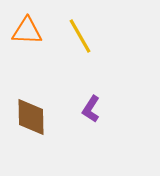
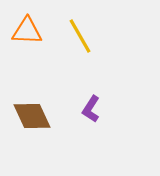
brown diamond: moved 1 px right, 1 px up; rotated 24 degrees counterclockwise
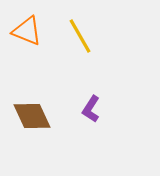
orange triangle: rotated 20 degrees clockwise
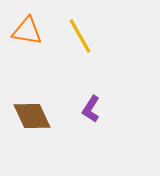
orange triangle: rotated 12 degrees counterclockwise
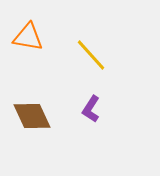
orange triangle: moved 1 px right, 6 px down
yellow line: moved 11 px right, 19 px down; rotated 12 degrees counterclockwise
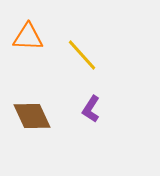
orange triangle: rotated 8 degrees counterclockwise
yellow line: moved 9 px left
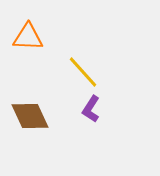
yellow line: moved 1 px right, 17 px down
brown diamond: moved 2 px left
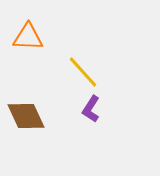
brown diamond: moved 4 px left
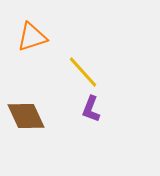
orange triangle: moved 4 px right; rotated 20 degrees counterclockwise
purple L-shape: rotated 12 degrees counterclockwise
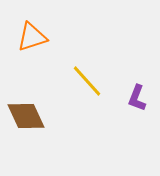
yellow line: moved 4 px right, 9 px down
purple L-shape: moved 46 px right, 11 px up
